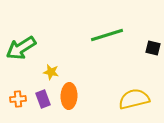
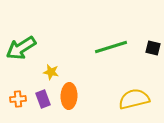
green line: moved 4 px right, 12 px down
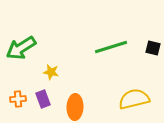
orange ellipse: moved 6 px right, 11 px down
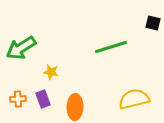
black square: moved 25 px up
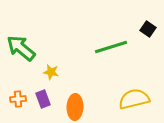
black square: moved 5 px left, 6 px down; rotated 21 degrees clockwise
green arrow: rotated 72 degrees clockwise
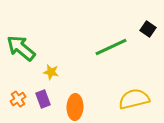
green line: rotated 8 degrees counterclockwise
orange cross: rotated 28 degrees counterclockwise
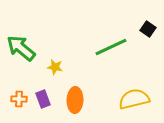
yellow star: moved 4 px right, 5 px up
orange cross: moved 1 px right; rotated 35 degrees clockwise
orange ellipse: moved 7 px up
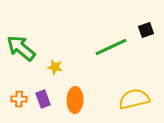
black square: moved 2 px left, 1 px down; rotated 35 degrees clockwise
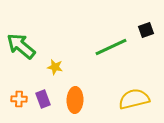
green arrow: moved 2 px up
